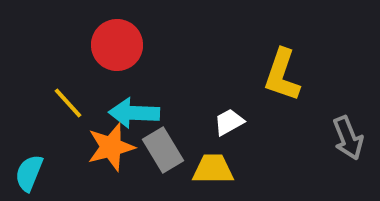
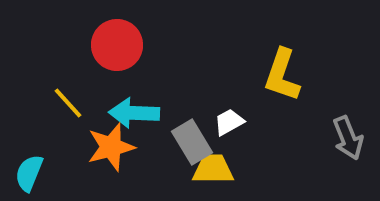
gray rectangle: moved 29 px right, 8 px up
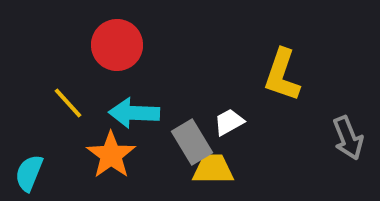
orange star: moved 8 px down; rotated 21 degrees counterclockwise
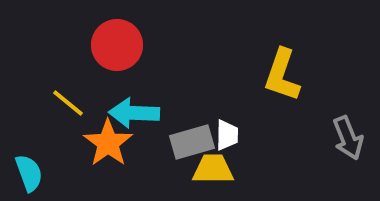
yellow line: rotated 9 degrees counterclockwise
white trapezoid: moved 2 px left, 13 px down; rotated 120 degrees clockwise
gray rectangle: rotated 75 degrees counterclockwise
orange star: moved 3 px left, 12 px up
cyan semicircle: rotated 138 degrees clockwise
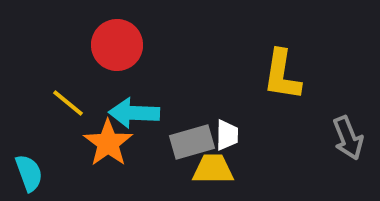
yellow L-shape: rotated 10 degrees counterclockwise
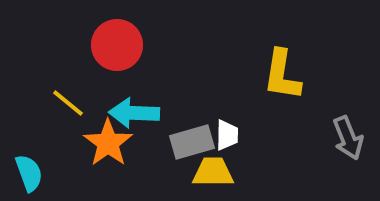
yellow trapezoid: moved 3 px down
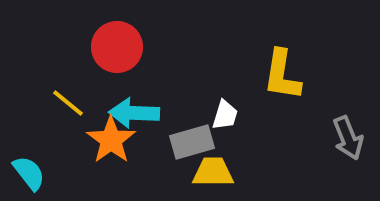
red circle: moved 2 px down
white trapezoid: moved 2 px left, 20 px up; rotated 16 degrees clockwise
orange star: moved 3 px right, 3 px up
cyan semicircle: rotated 18 degrees counterclockwise
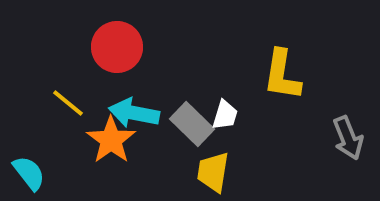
cyan arrow: rotated 9 degrees clockwise
gray rectangle: moved 18 px up; rotated 60 degrees clockwise
yellow trapezoid: rotated 81 degrees counterclockwise
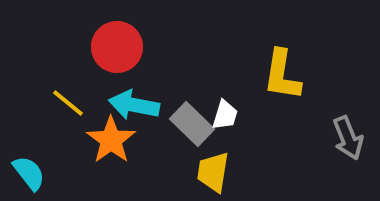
cyan arrow: moved 8 px up
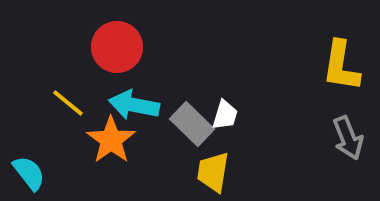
yellow L-shape: moved 59 px right, 9 px up
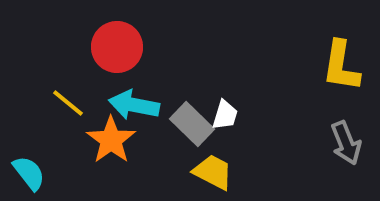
gray arrow: moved 2 px left, 5 px down
yellow trapezoid: rotated 108 degrees clockwise
